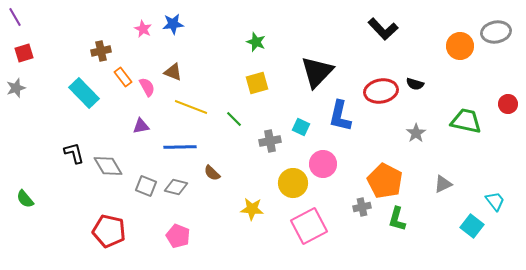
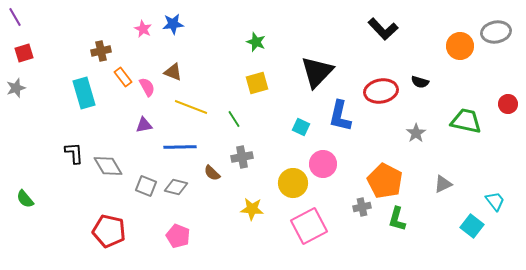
black semicircle at (415, 84): moved 5 px right, 2 px up
cyan rectangle at (84, 93): rotated 28 degrees clockwise
green line at (234, 119): rotated 12 degrees clockwise
purple triangle at (141, 126): moved 3 px right, 1 px up
gray cross at (270, 141): moved 28 px left, 16 px down
black L-shape at (74, 153): rotated 10 degrees clockwise
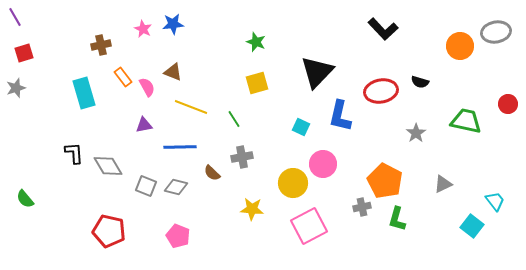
brown cross at (101, 51): moved 6 px up
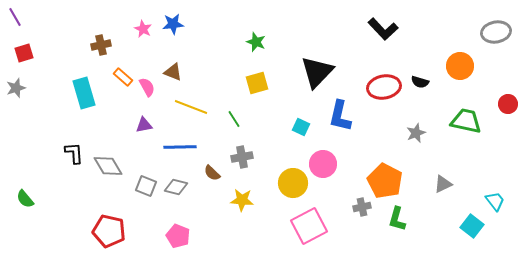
orange circle at (460, 46): moved 20 px down
orange rectangle at (123, 77): rotated 12 degrees counterclockwise
red ellipse at (381, 91): moved 3 px right, 4 px up
gray star at (416, 133): rotated 12 degrees clockwise
yellow star at (252, 209): moved 10 px left, 9 px up
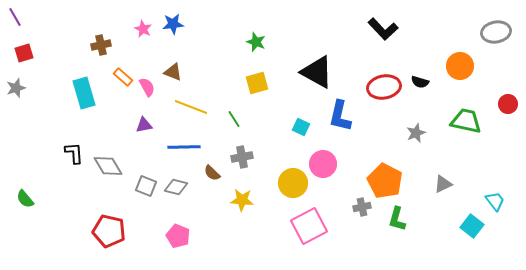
black triangle at (317, 72): rotated 45 degrees counterclockwise
blue line at (180, 147): moved 4 px right
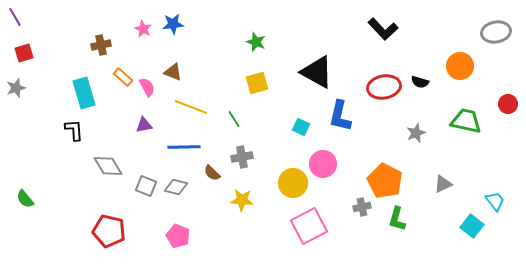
black L-shape at (74, 153): moved 23 px up
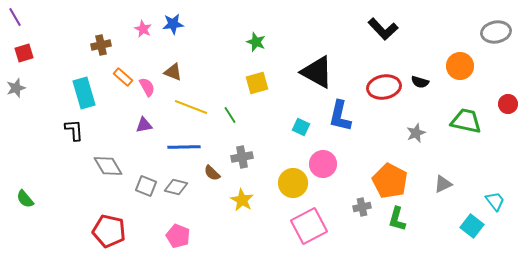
green line at (234, 119): moved 4 px left, 4 px up
orange pentagon at (385, 181): moved 5 px right
yellow star at (242, 200): rotated 25 degrees clockwise
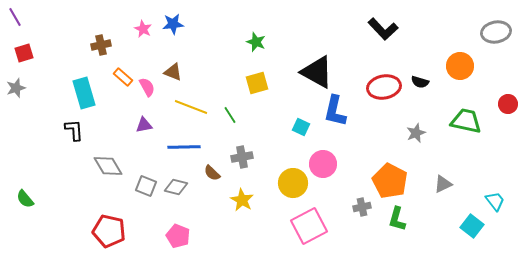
blue L-shape at (340, 116): moved 5 px left, 5 px up
